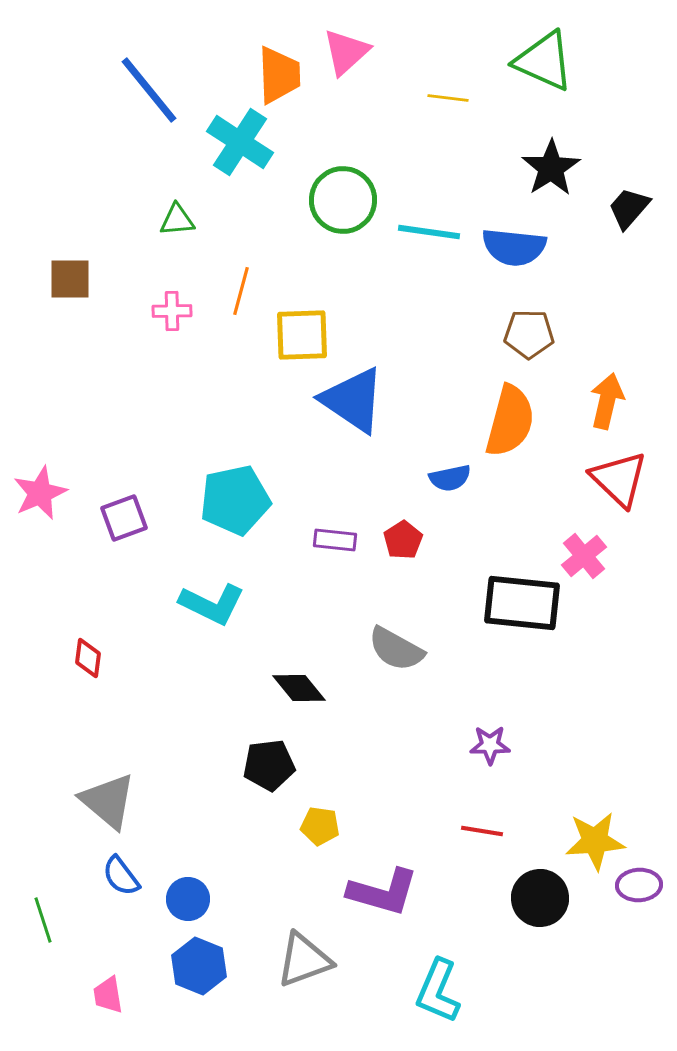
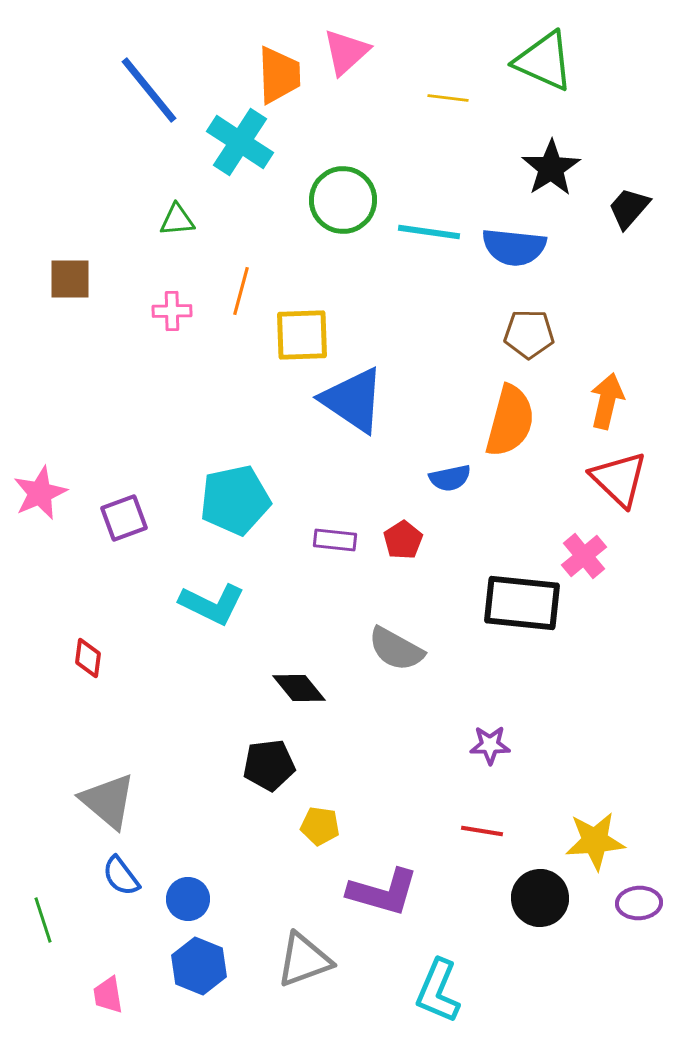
purple ellipse at (639, 885): moved 18 px down
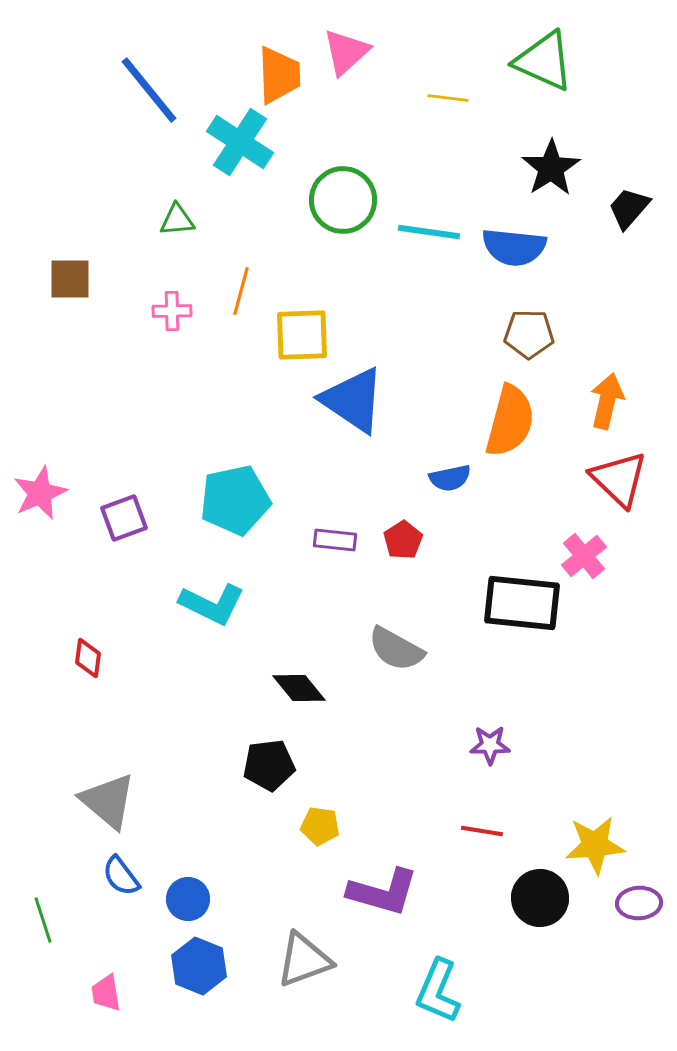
yellow star at (595, 841): moved 4 px down
pink trapezoid at (108, 995): moved 2 px left, 2 px up
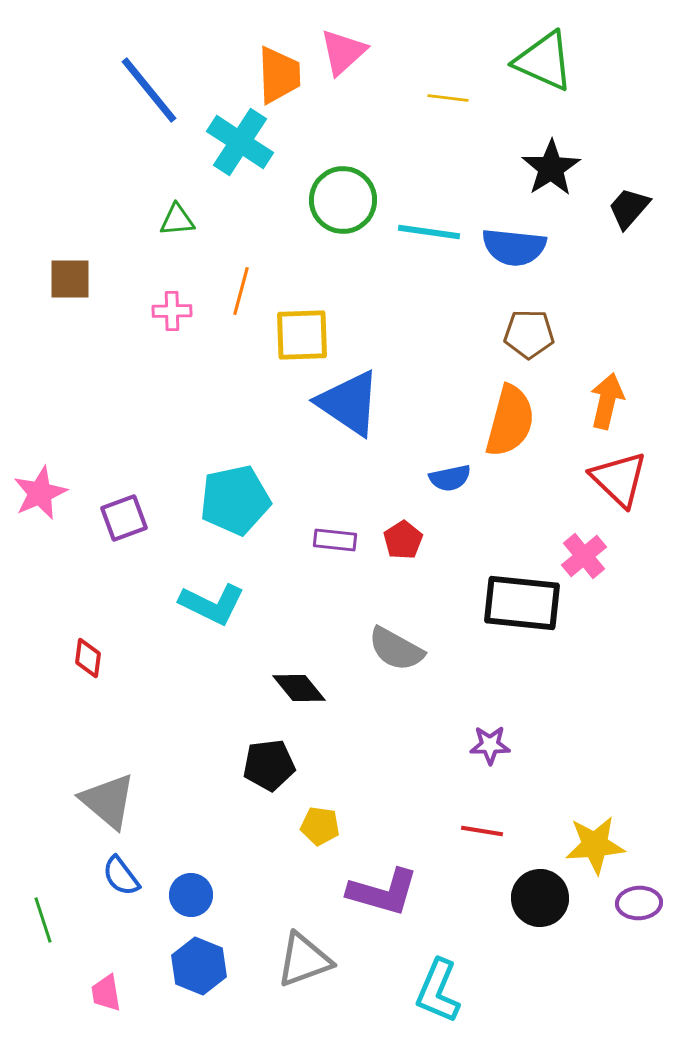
pink triangle at (346, 52): moved 3 px left
blue triangle at (353, 400): moved 4 px left, 3 px down
blue circle at (188, 899): moved 3 px right, 4 px up
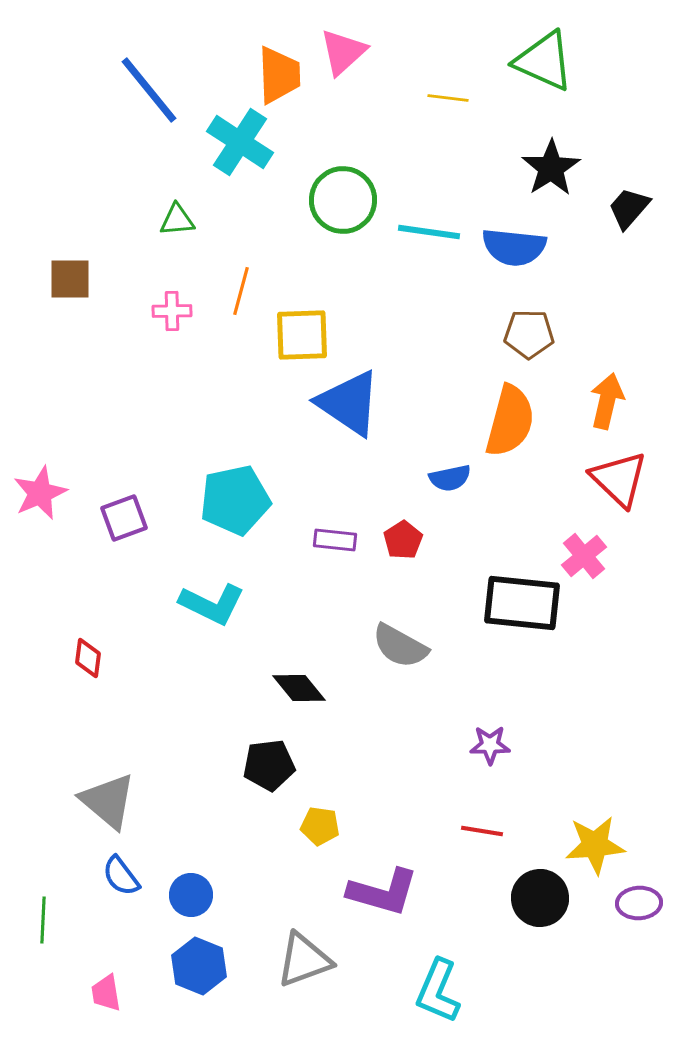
gray semicircle at (396, 649): moved 4 px right, 3 px up
green line at (43, 920): rotated 21 degrees clockwise
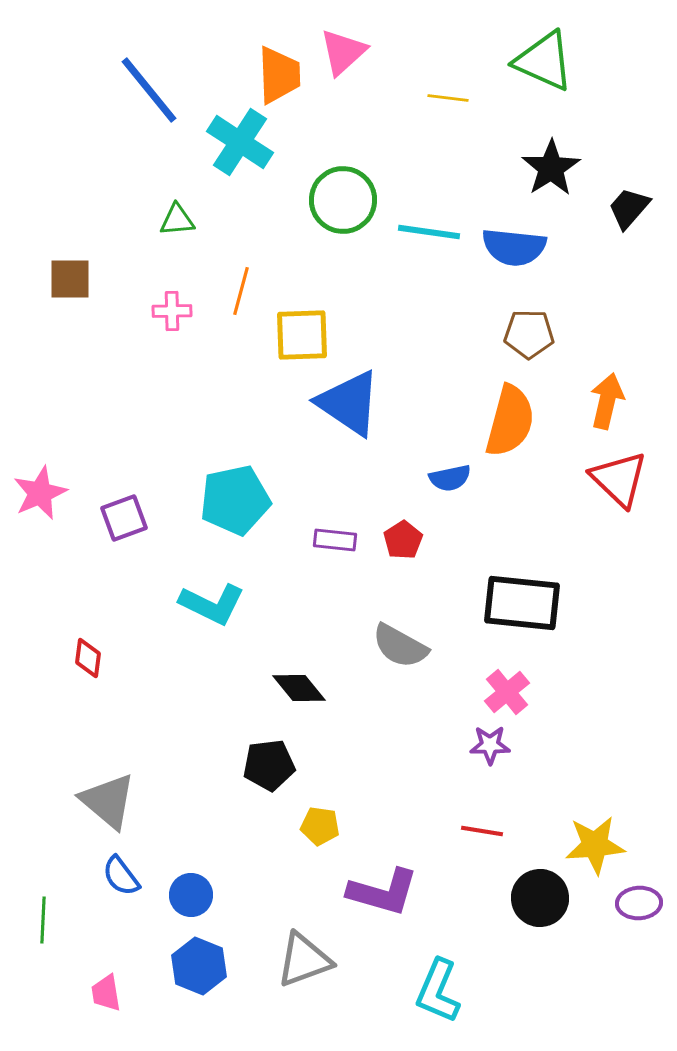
pink cross at (584, 556): moved 77 px left, 136 px down
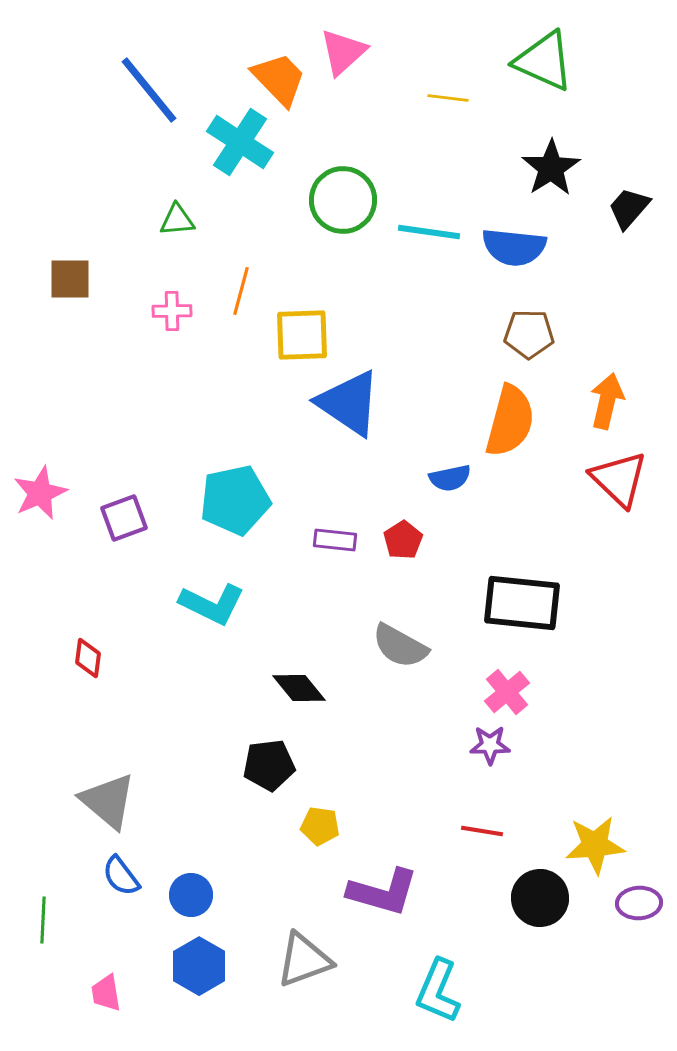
orange trapezoid at (279, 75): moved 4 px down; rotated 42 degrees counterclockwise
blue hexagon at (199, 966): rotated 8 degrees clockwise
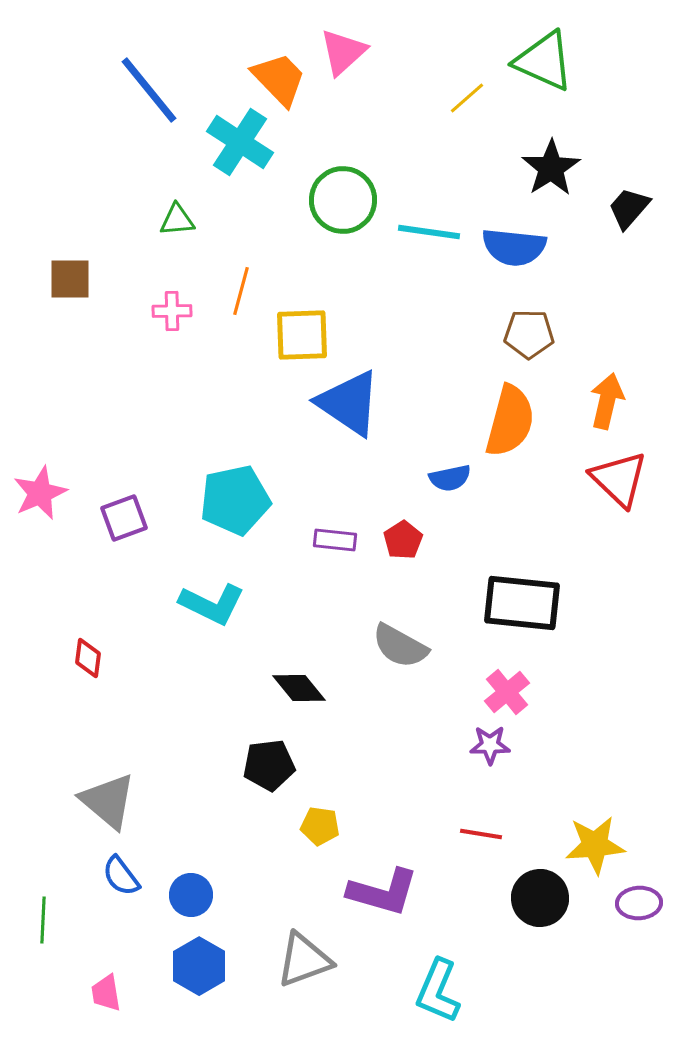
yellow line at (448, 98): moved 19 px right; rotated 48 degrees counterclockwise
red line at (482, 831): moved 1 px left, 3 px down
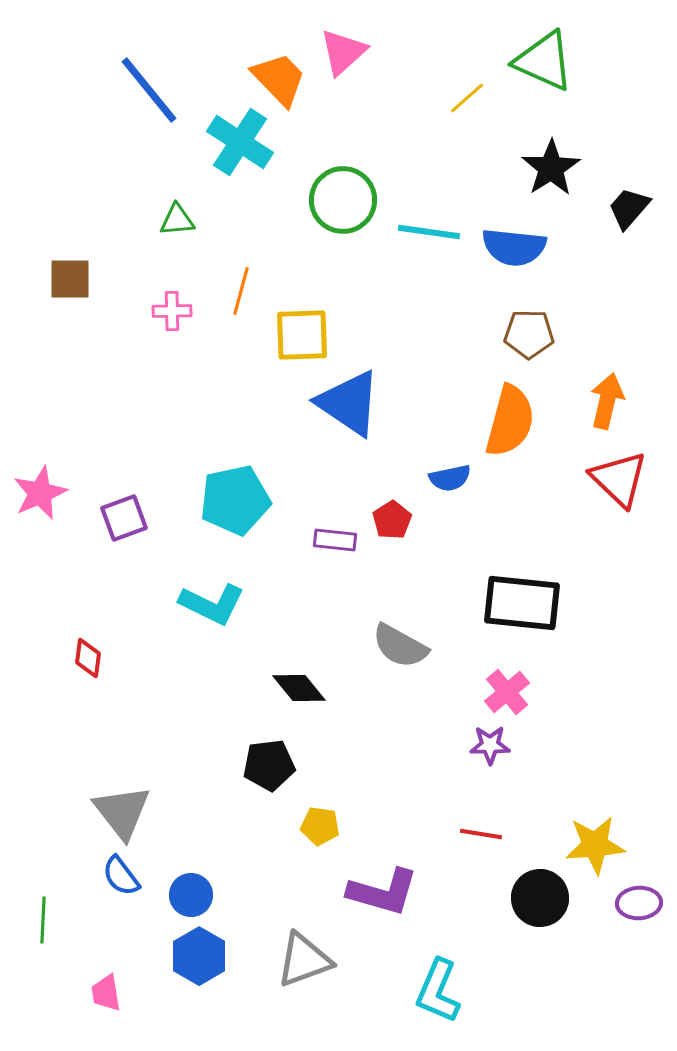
red pentagon at (403, 540): moved 11 px left, 20 px up
gray triangle at (108, 801): moved 14 px right, 11 px down; rotated 12 degrees clockwise
blue hexagon at (199, 966): moved 10 px up
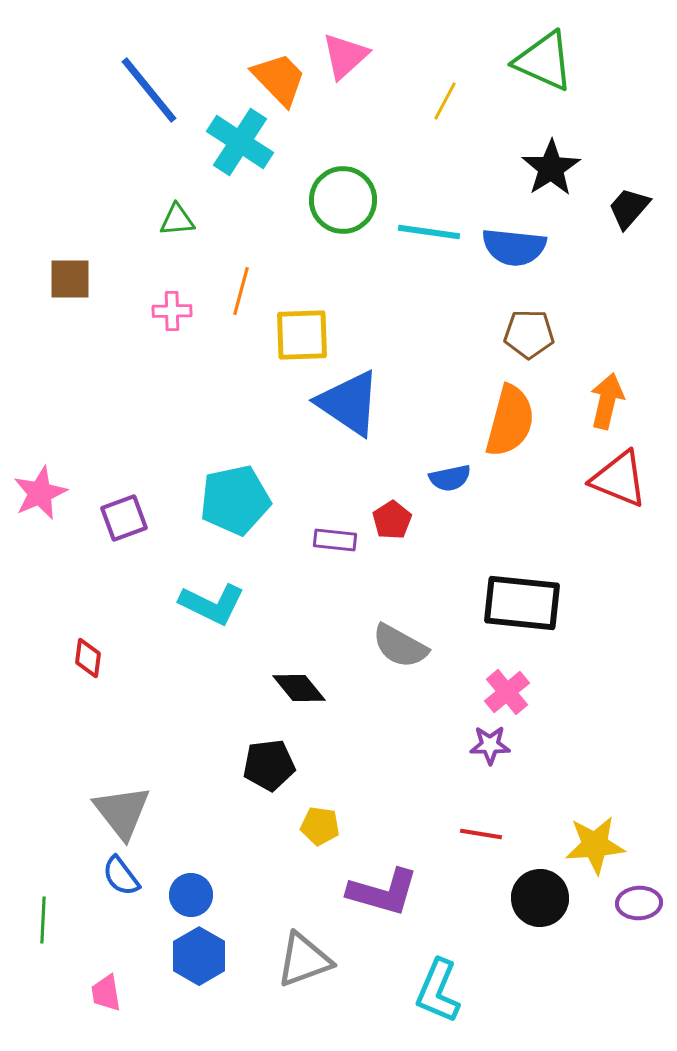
pink triangle at (343, 52): moved 2 px right, 4 px down
yellow line at (467, 98): moved 22 px left, 3 px down; rotated 21 degrees counterclockwise
red triangle at (619, 479): rotated 22 degrees counterclockwise
